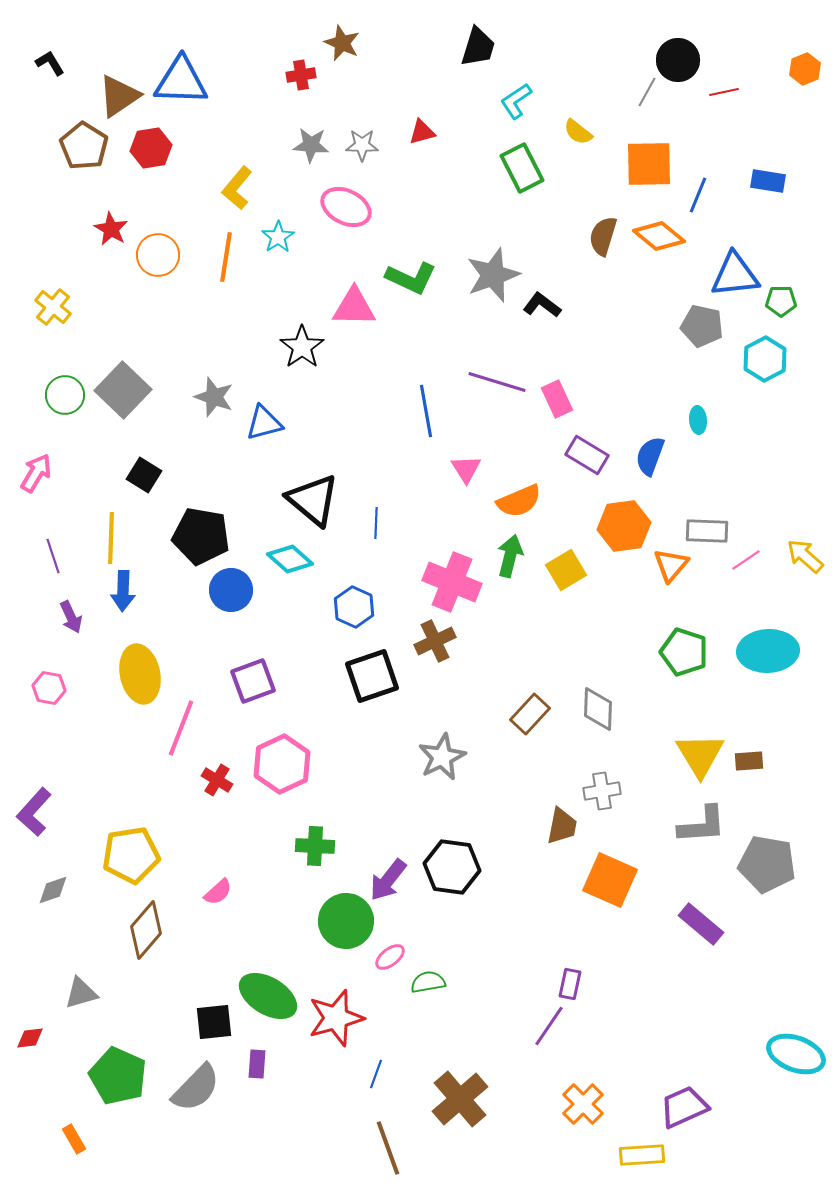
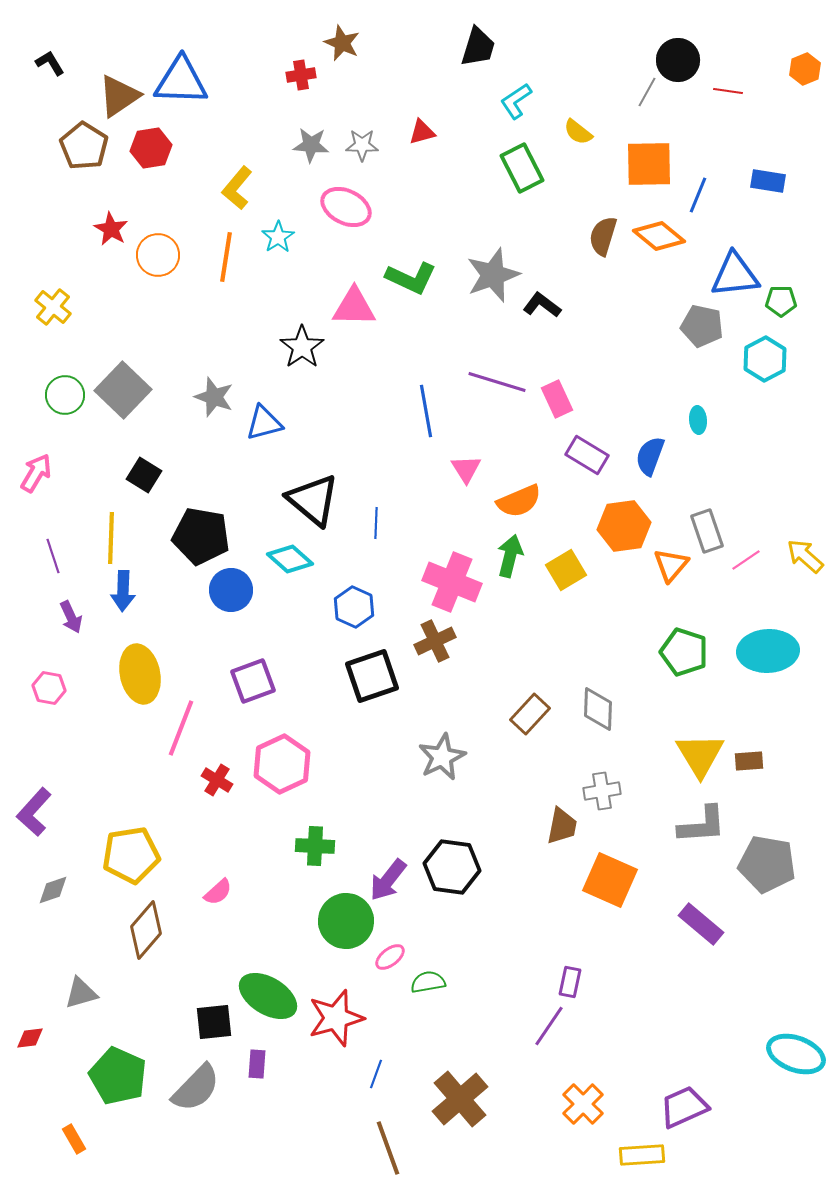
red line at (724, 92): moved 4 px right, 1 px up; rotated 20 degrees clockwise
gray rectangle at (707, 531): rotated 69 degrees clockwise
purple rectangle at (570, 984): moved 2 px up
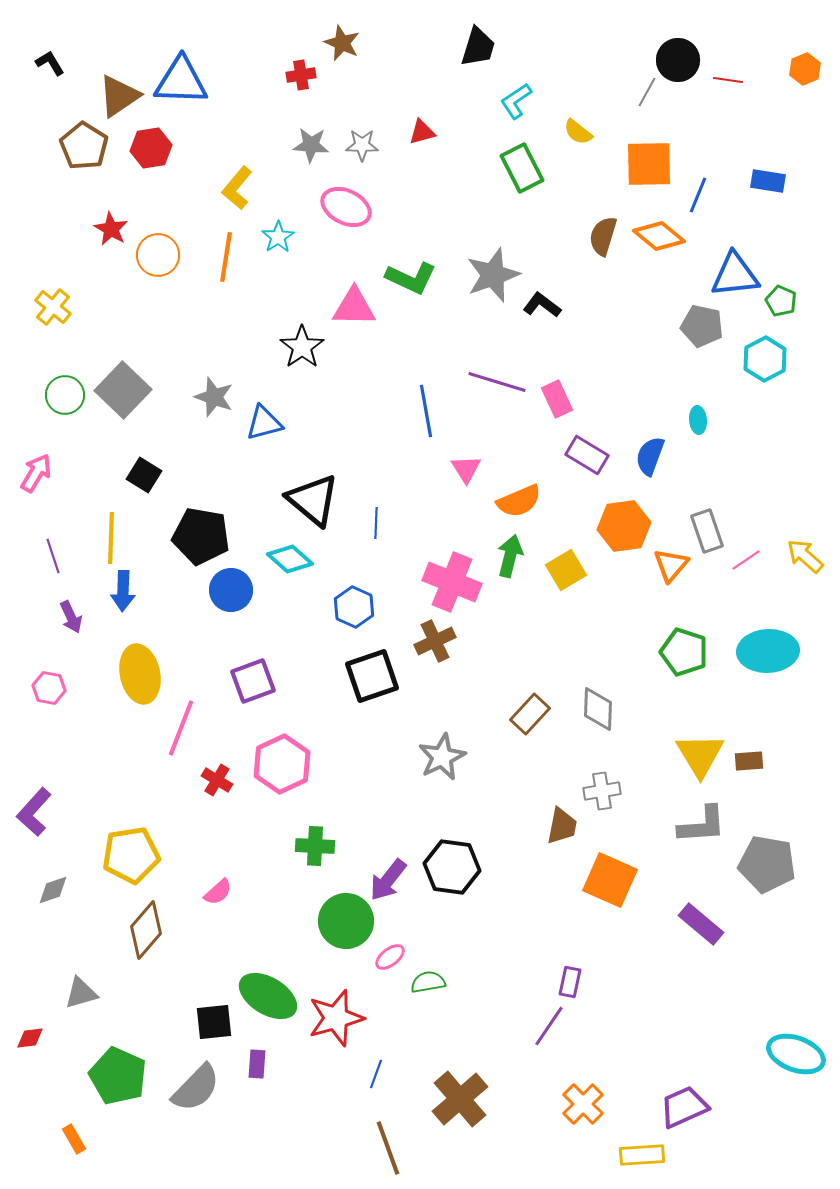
red line at (728, 91): moved 11 px up
green pentagon at (781, 301): rotated 24 degrees clockwise
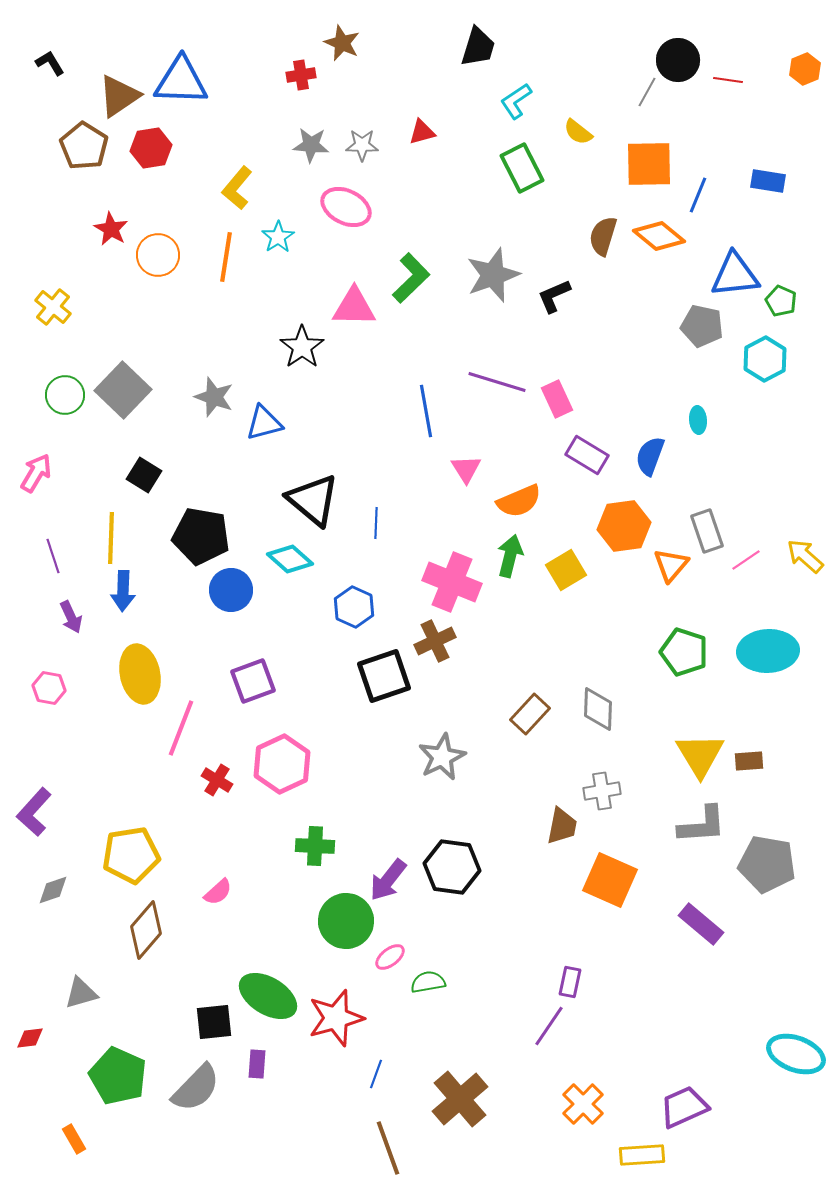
green L-shape at (411, 278): rotated 69 degrees counterclockwise
black L-shape at (542, 305): moved 12 px right, 9 px up; rotated 60 degrees counterclockwise
black square at (372, 676): moved 12 px right
